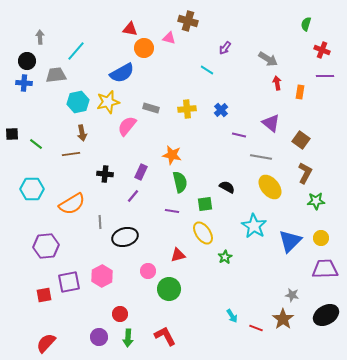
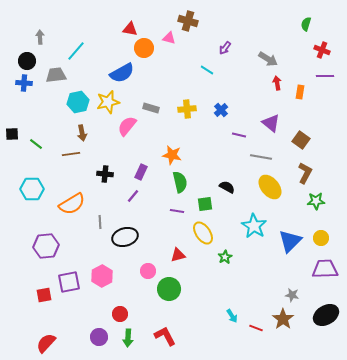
purple line at (172, 211): moved 5 px right
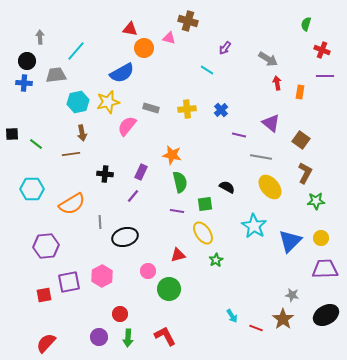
green star at (225, 257): moved 9 px left, 3 px down
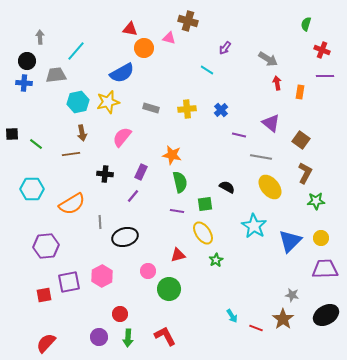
pink semicircle at (127, 126): moved 5 px left, 11 px down
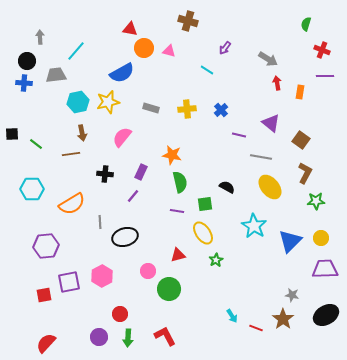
pink triangle at (169, 38): moved 13 px down
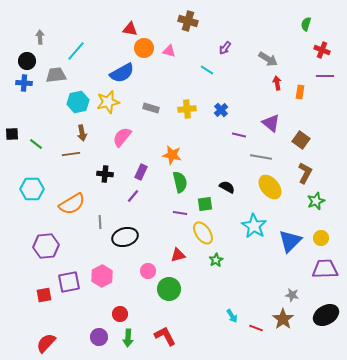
green star at (316, 201): rotated 18 degrees counterclockwise
purple line at (177, 211): moved 3 px right, 2 px down
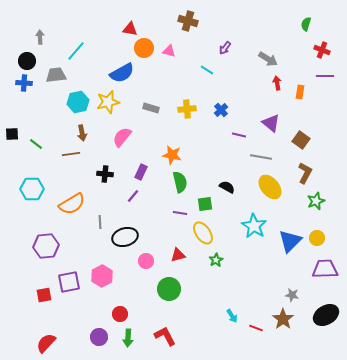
yellow circle at (321, 238): moved 4 px left
pink circle at (148, 271): moved 2 px left, 10 px up
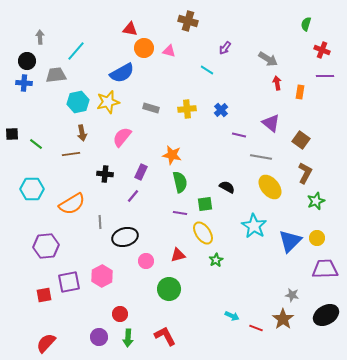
cyan arrow at (232, 316): rotated 32 degrees counterclockwise
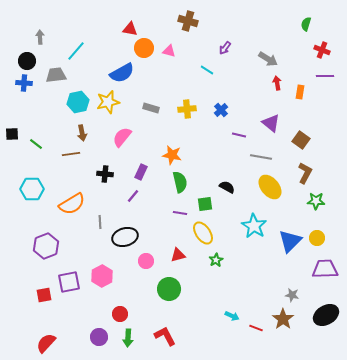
green star at (316, 201): rotated 24 degrees clockwise
purple hexagon at (46, 246): rotated 15 degrees counterclockwise
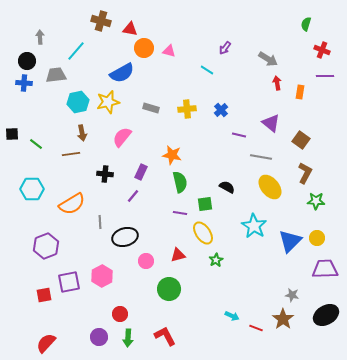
brown cross at (188, 21): moved 87 px left
